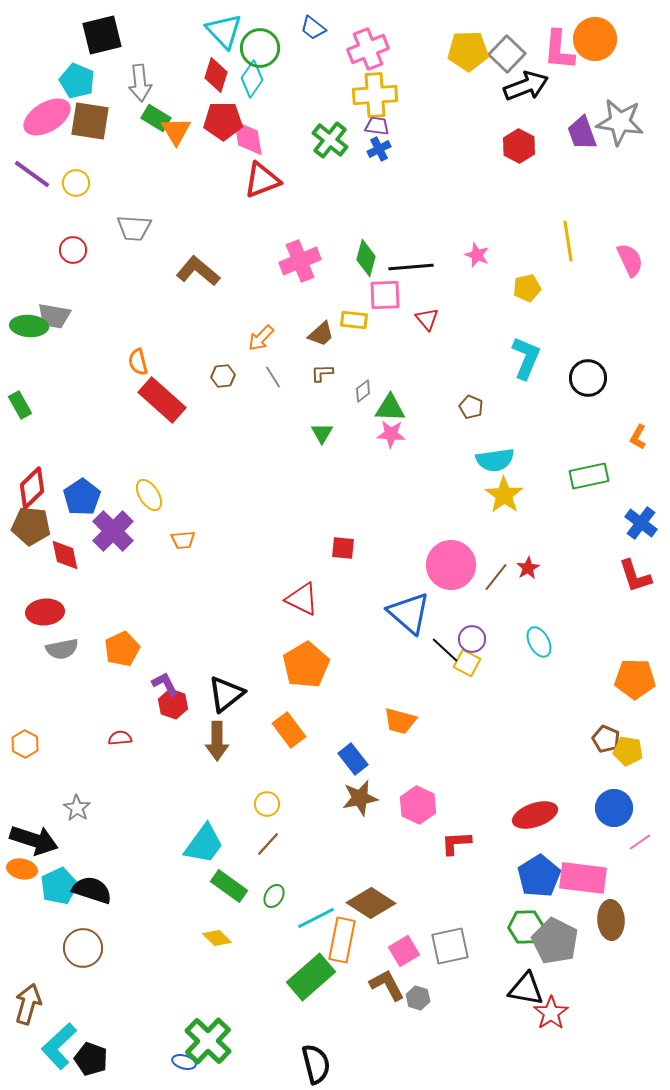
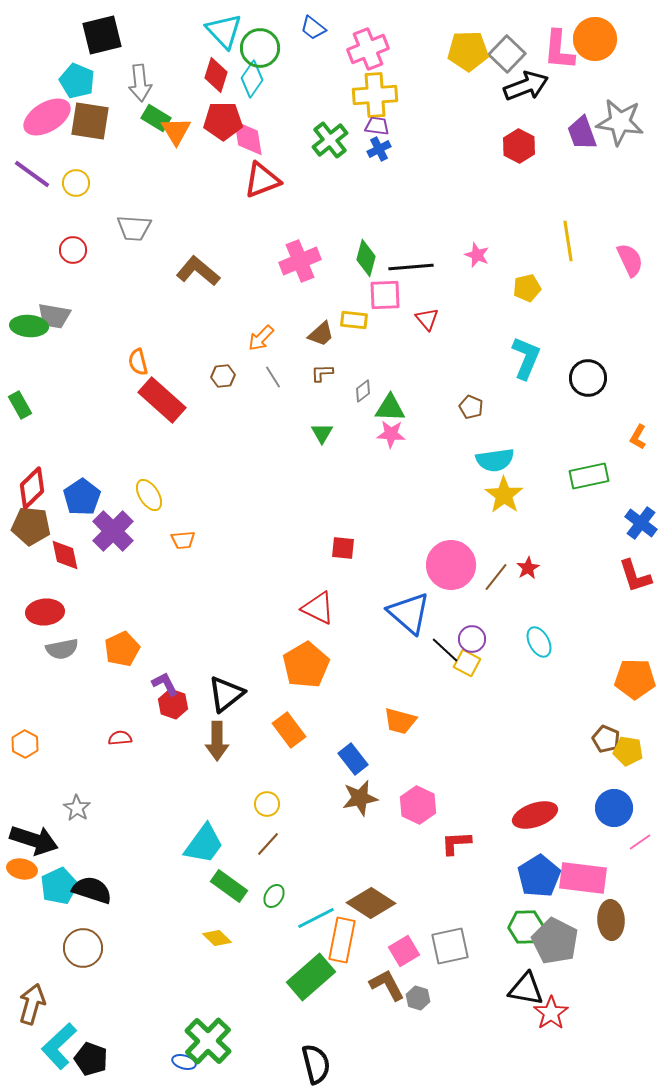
green cross at (330, 140): rotated 12 degrees clockwise
red triangle at (302, 599): moved 16 px right, 9 px down
brown arrow at (28, 1004): moved 4 px right
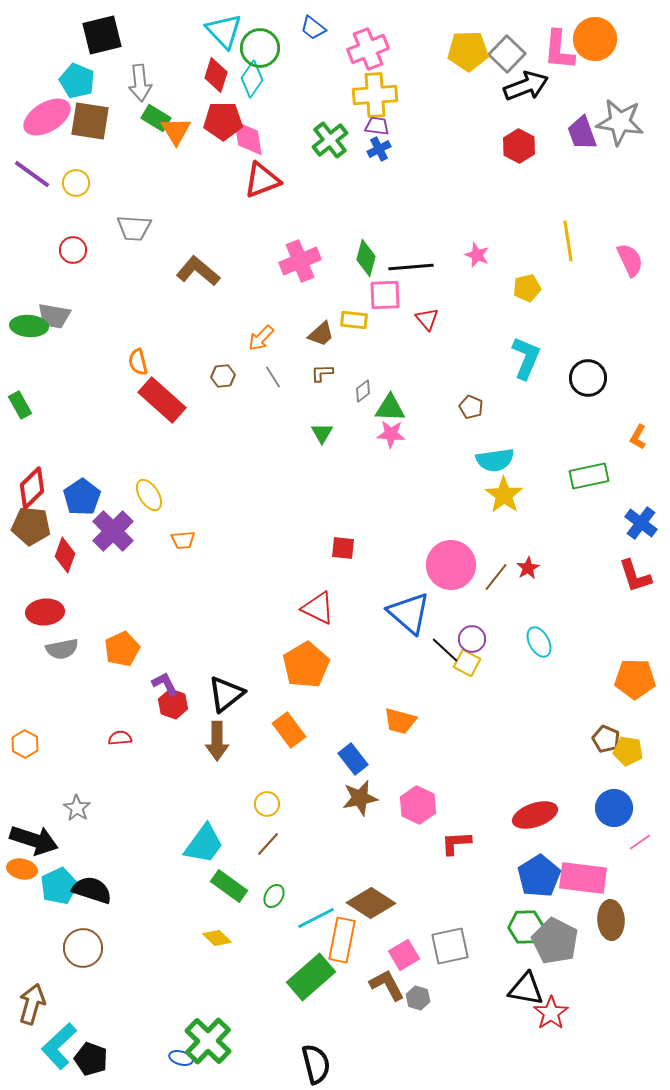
red diamond at (65, 555): rotated 32 degrees clockwise
pink square at (404, 951): moved 4 px down
blue ellipse at (184, 1062): moved 3 px left, 4 px up
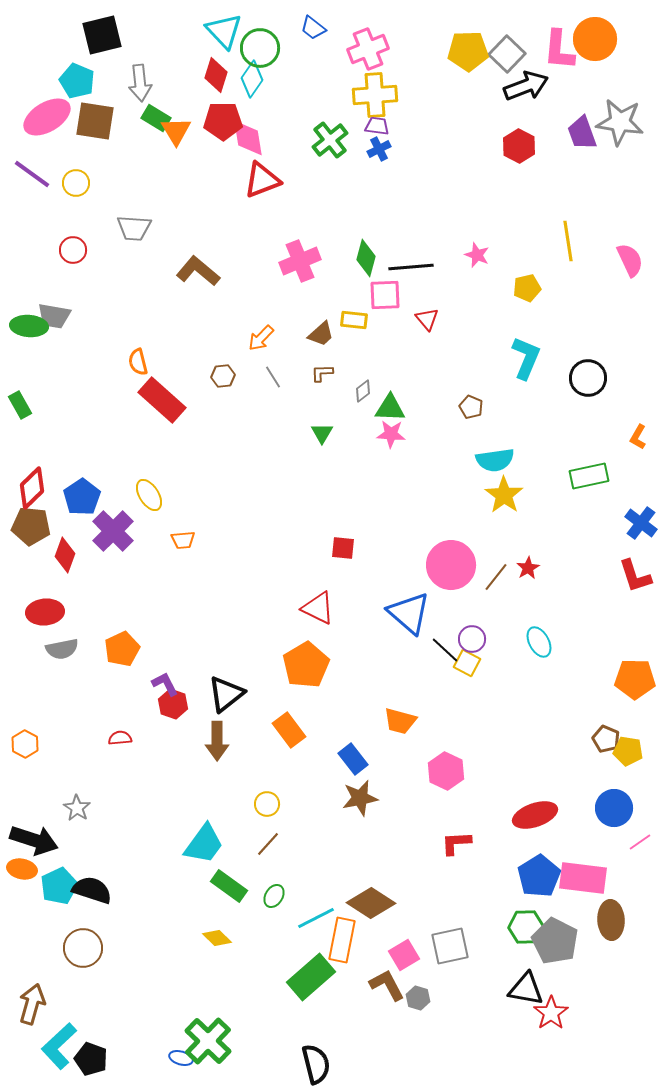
brown square at (90, 121): moved 5 px right
pink hexagon at (418, 805): moved 28 px right, 34 px up
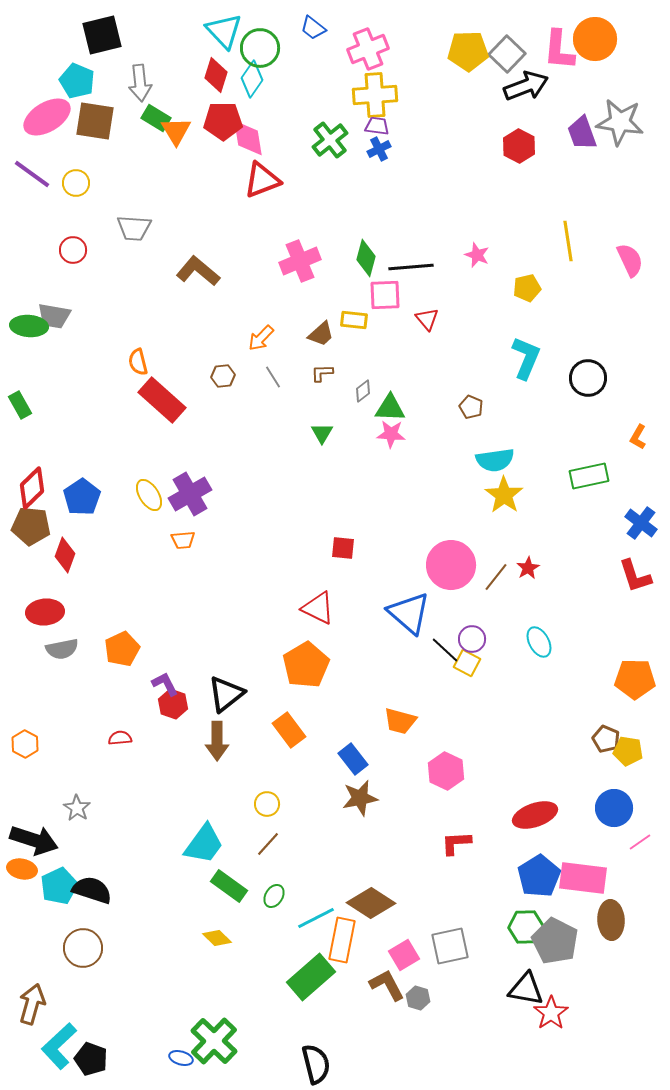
purple cross at (113, 531): moved 77 px right, 37 px up; rotated 15 degrees clockwise
green cross at (208, 1041): moved 6 px right
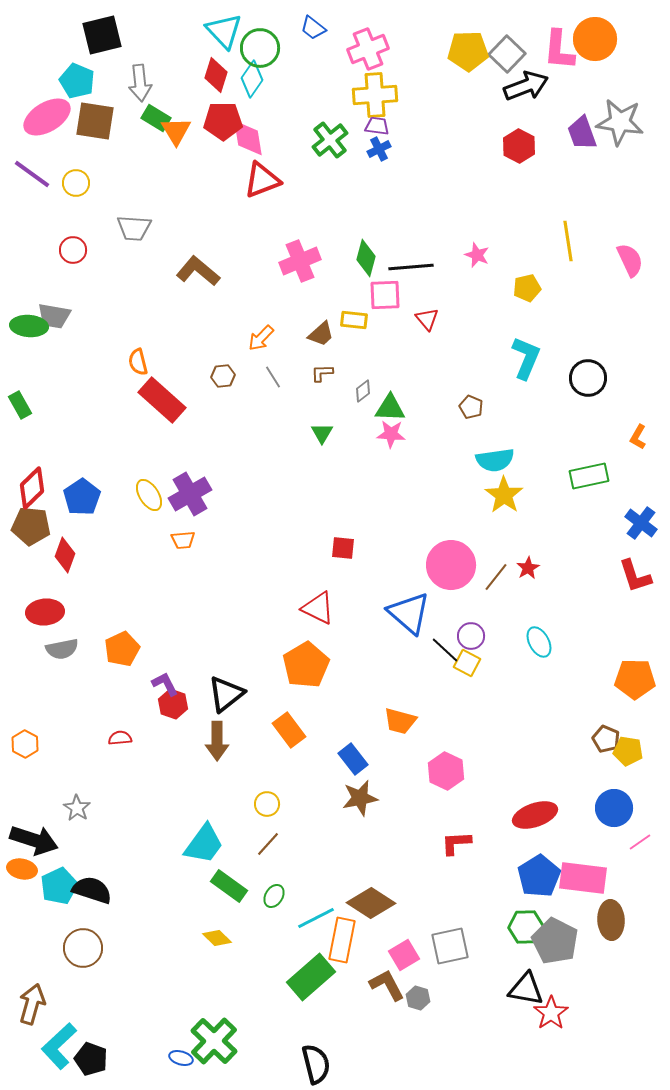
purple circle at (472, 639): moved 1 px left, 3 px up
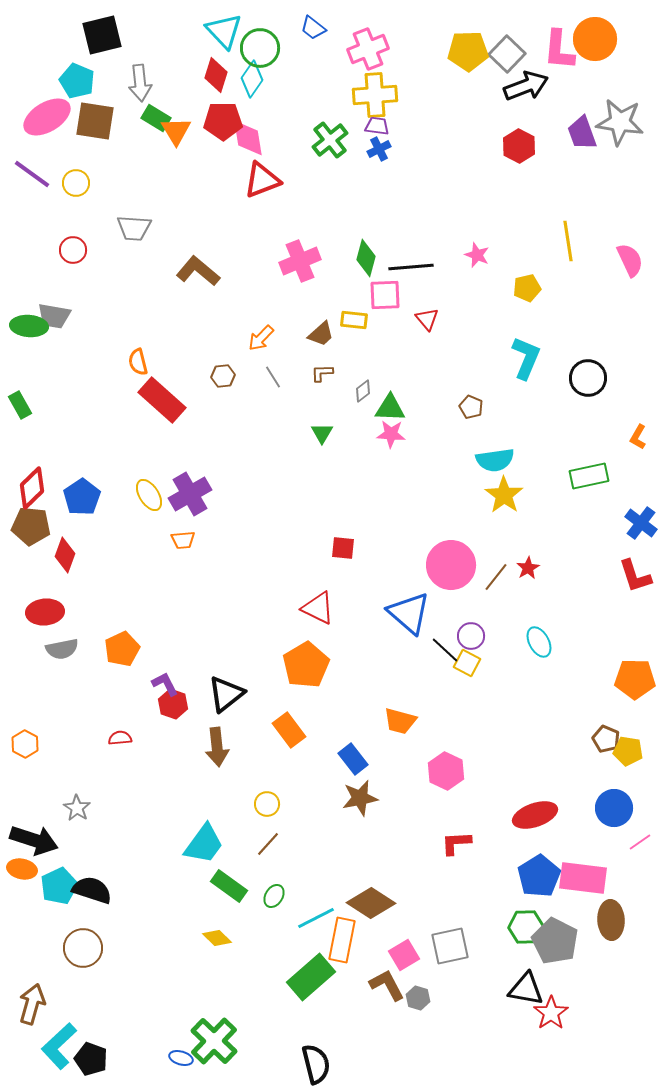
brown arrow at (217, 741): moved 6 px down; rotated 6 degrees counterclockwise
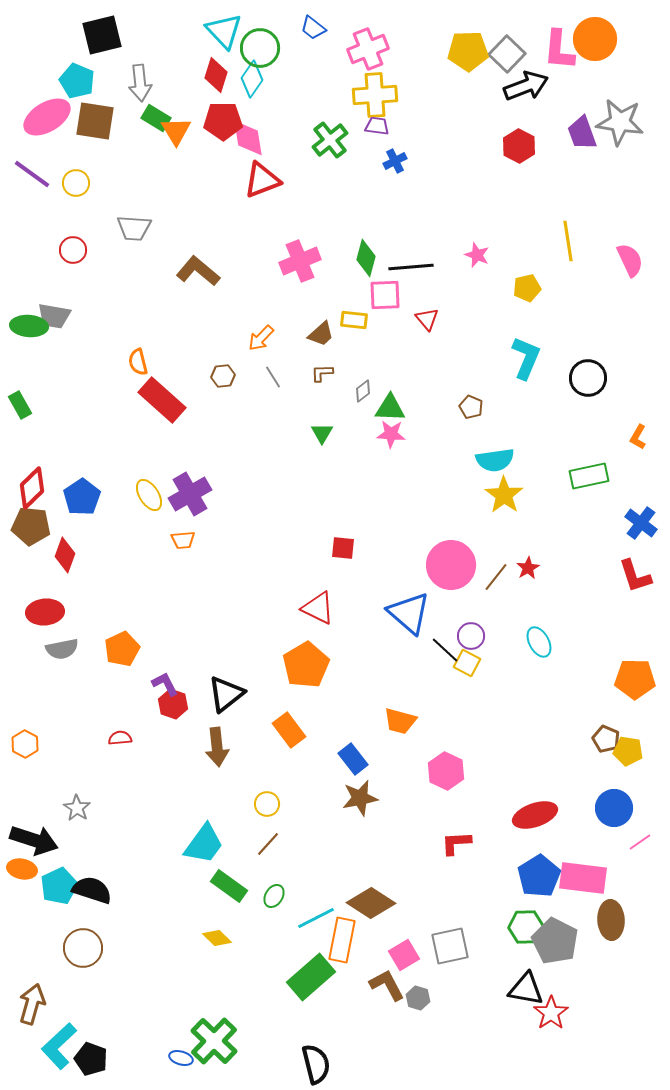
blue cross at (379, 149): moved 16 px right, 12 px down
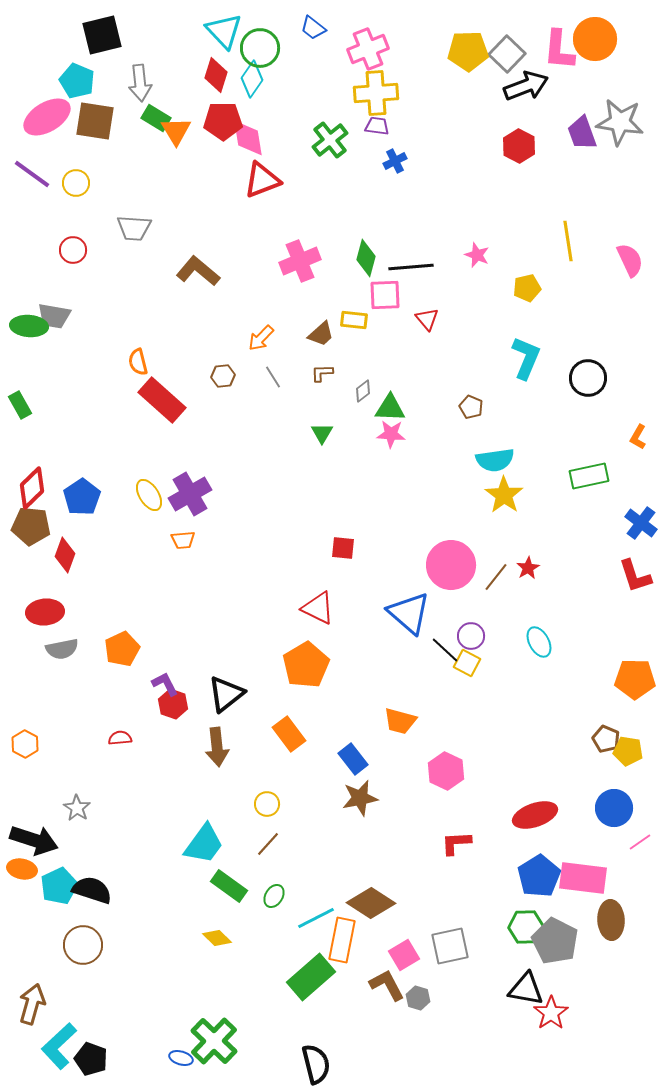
yellow cross at (375, 95): moved 1 px right, 2 px up
orange rectangle at (289, 730): moved 4 px down
brown circle at (83, 948): moved 3 px up
